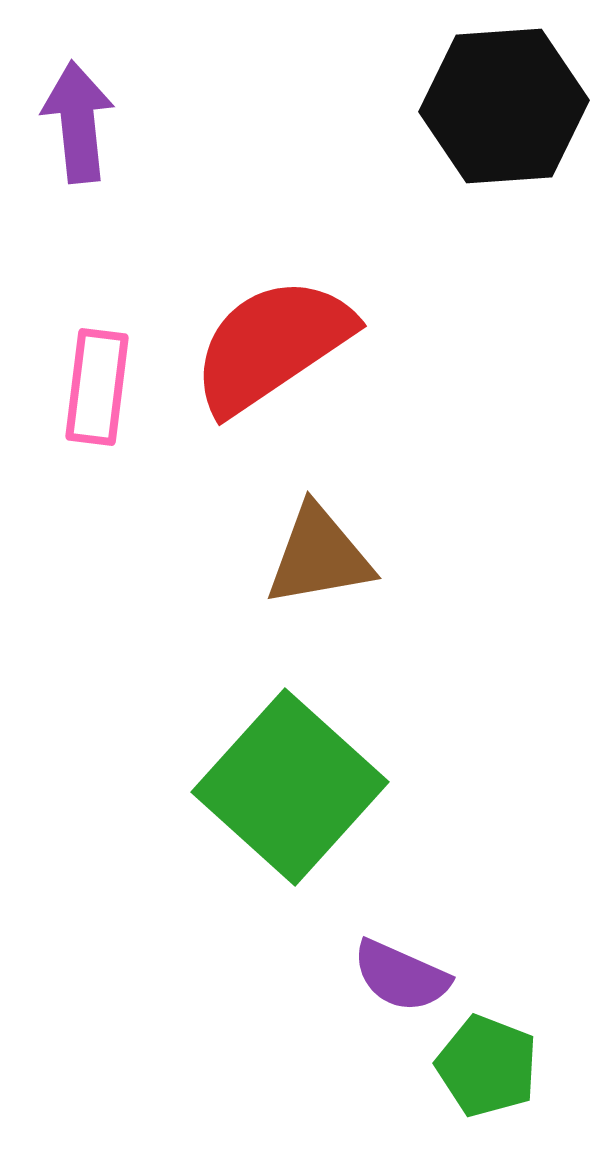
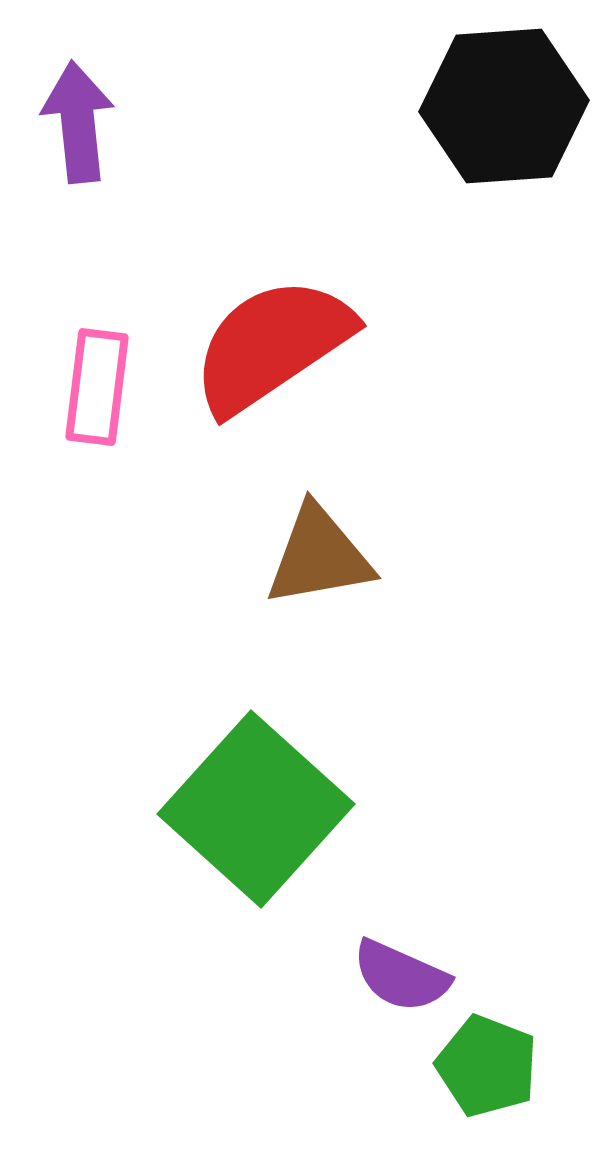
green square: moved 34 px left, 22 px down
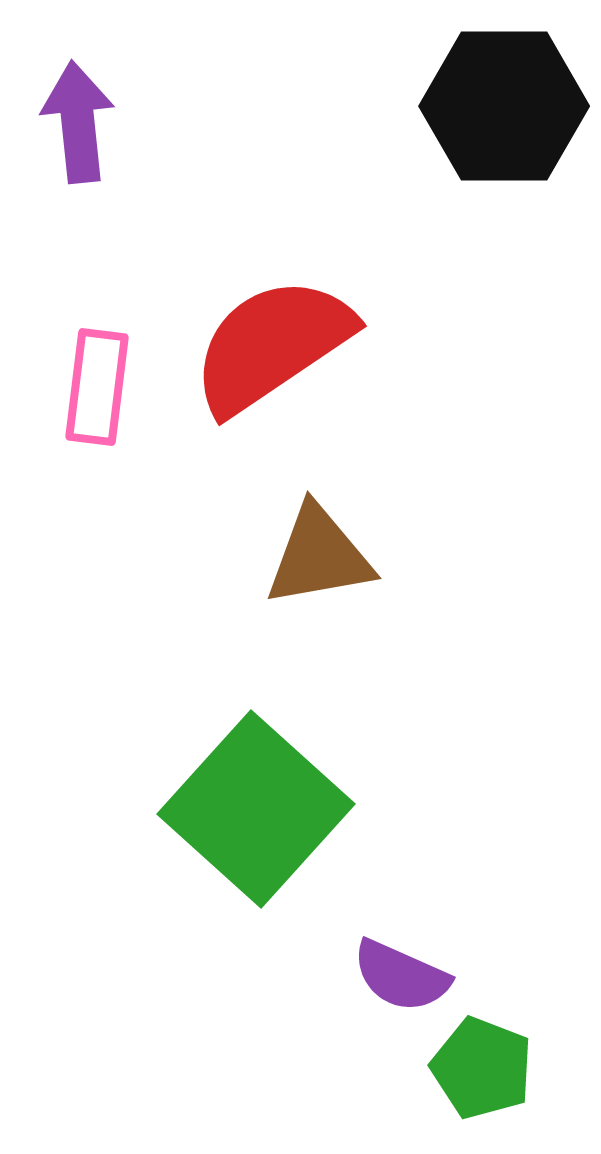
black hexagon: rotated 4 degrees clockwise
green pentagon: moved 5 px left, 2 px down
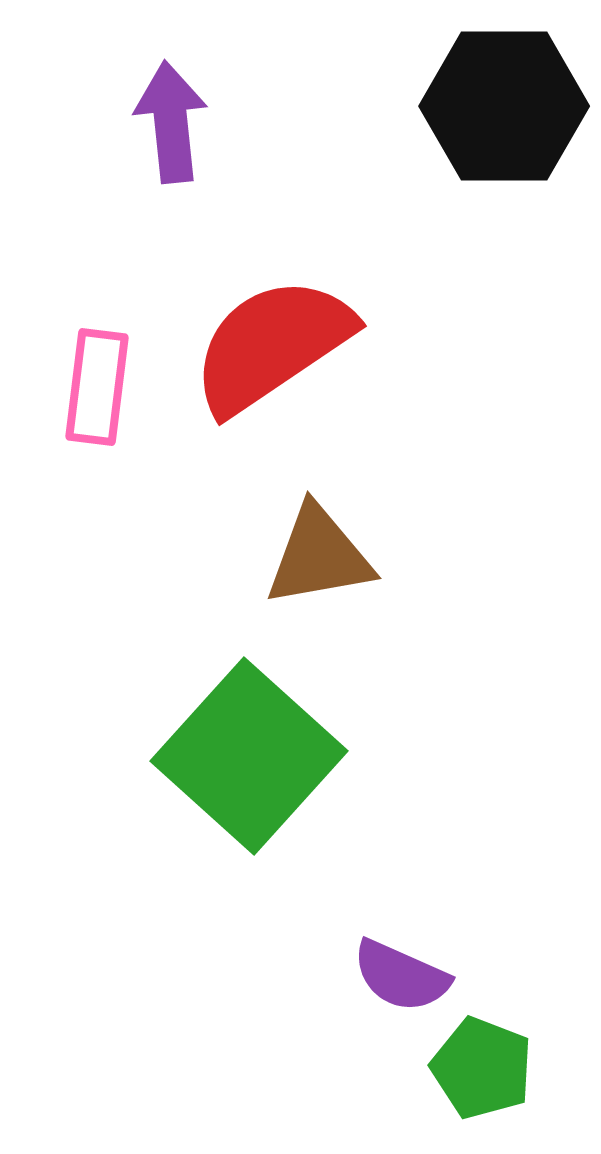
purple arrow: moved 93 px right
green square: moved 7 px left, 53 px up
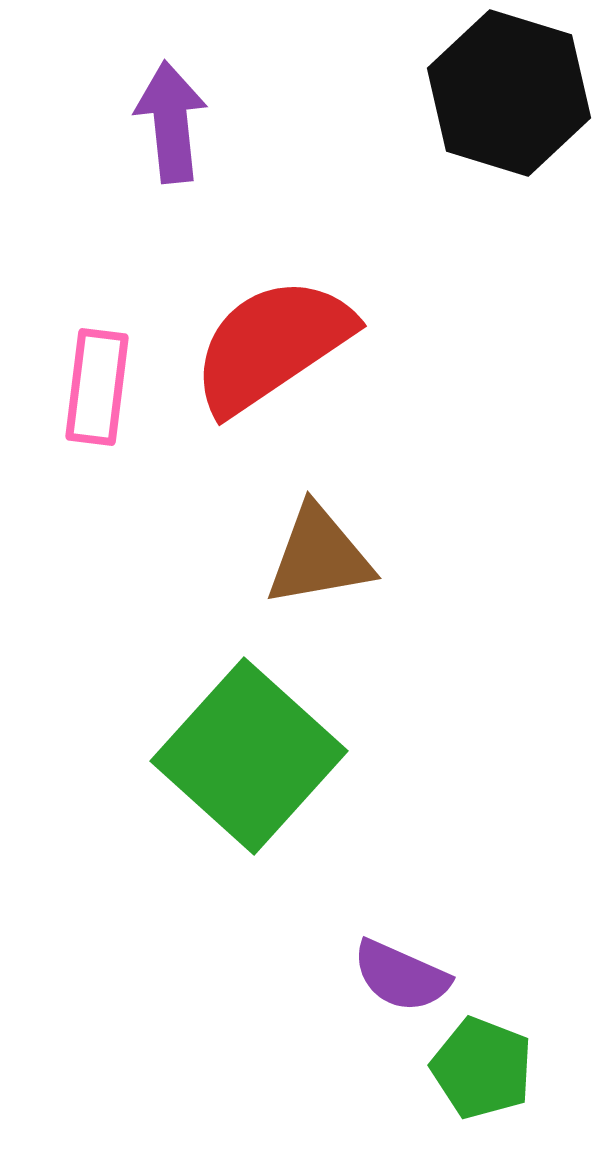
black hexagon: moved 5 px right, 13 px up; rotated 17 degrees clockwise
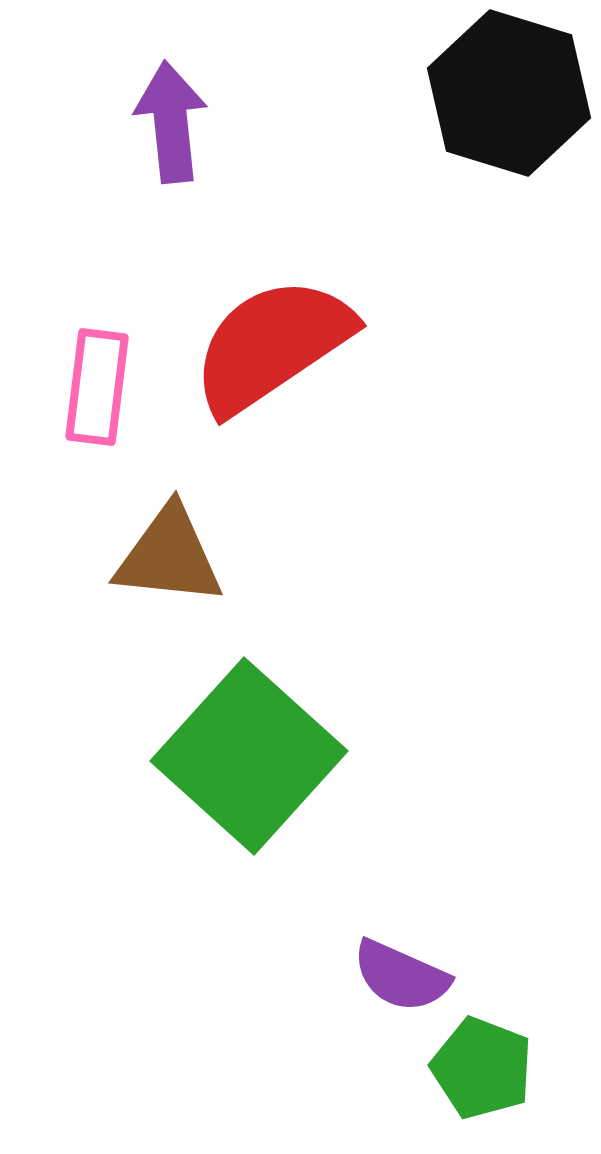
brown triangle: moved 150 px left; rotated 16 degrees clockwise
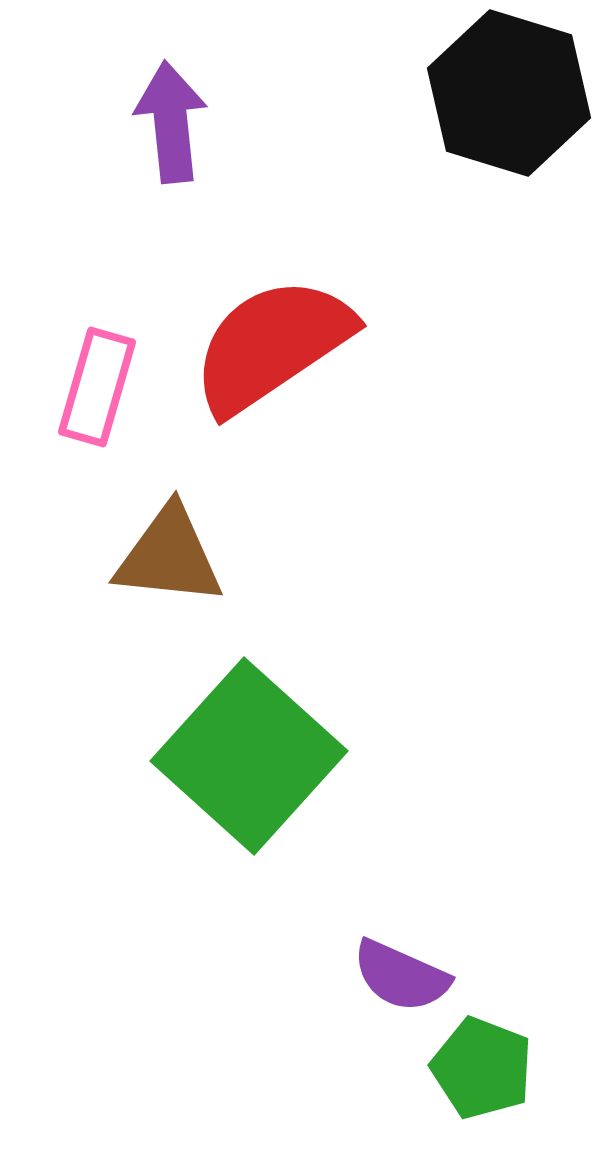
pink rectangle: rotated 9 degrees clockwise
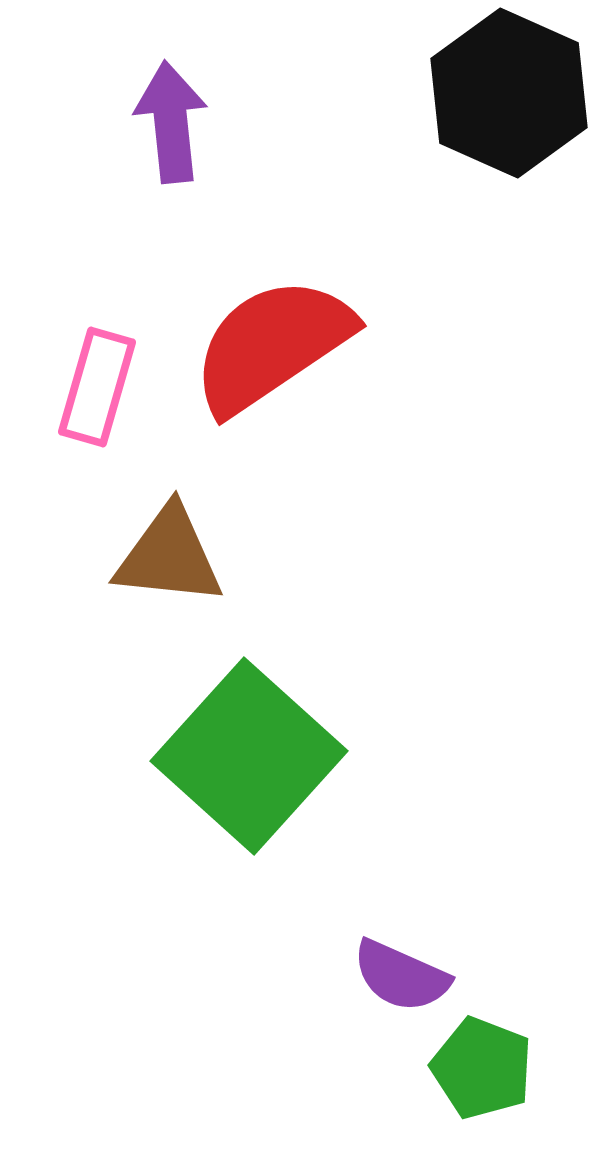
black hexagon: rotated 7 degrees clockwise
